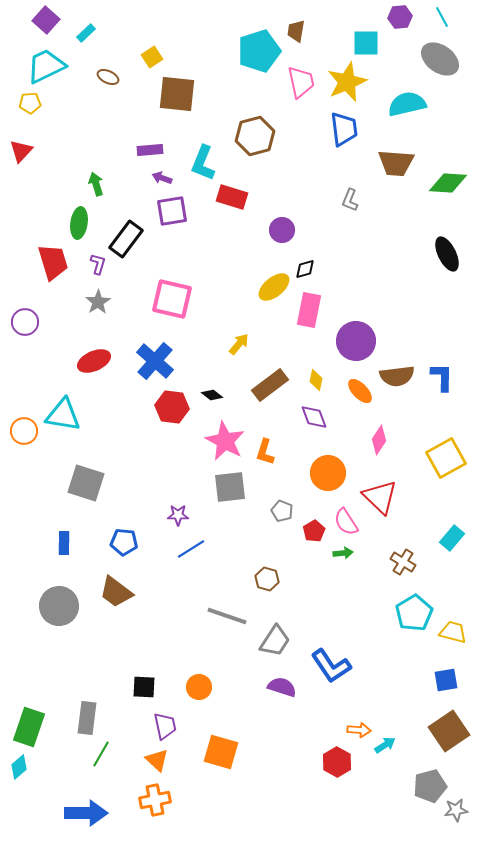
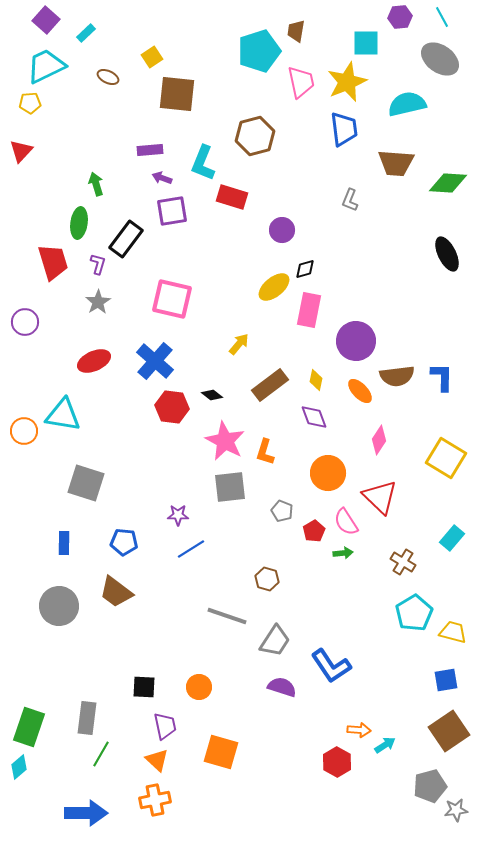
yellow square at (446, 458): rotated 30 degrees counterclockwise
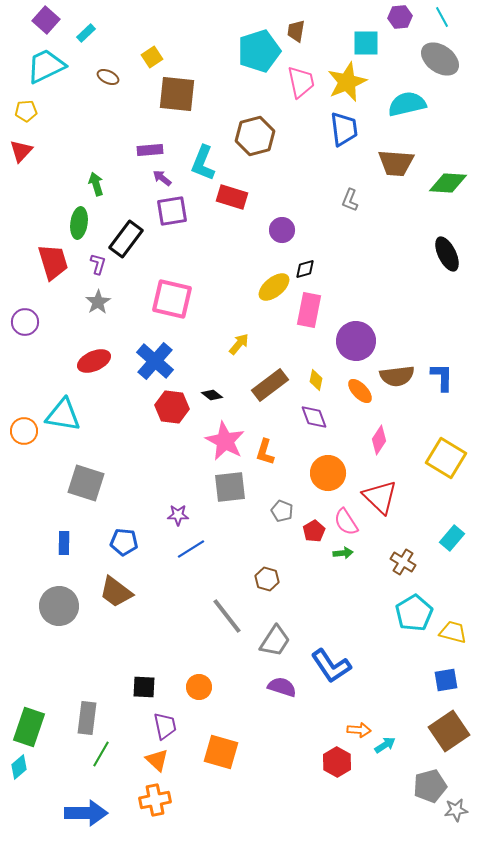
yellow pentagon at (30, 103): moved 4 px left, 8 px down
purple arrow at (162, 178): rotated 18 degrees clockwise
gray line at (227, 616): rotated 33 degrees clockwise
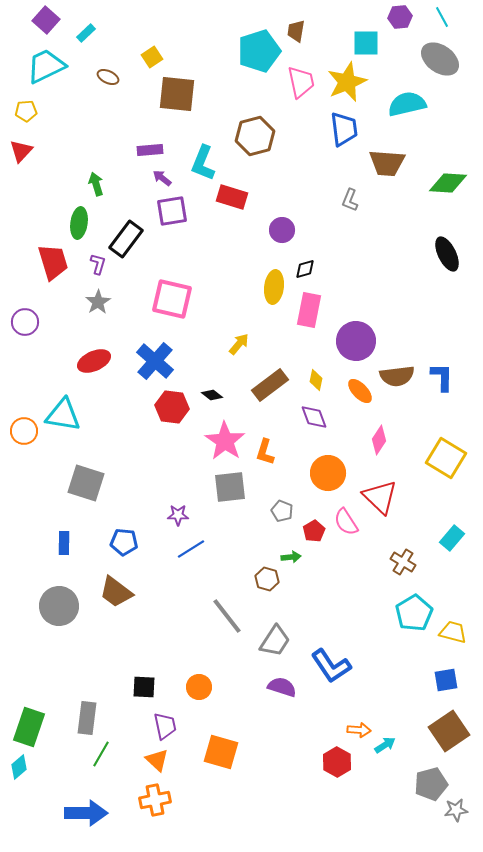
brown trapezoid at (396, 163): moved 9 px left
yellow ellipse at (274, 287): rotated 44 degrees counterclockwise
pink star at (225, 441): rotated 6 degrees clockwise
green arrow at (343, 553): moved 52 px left, 4 px down
gray pentagon at (430, 786): moved 1 px right, 2 px up
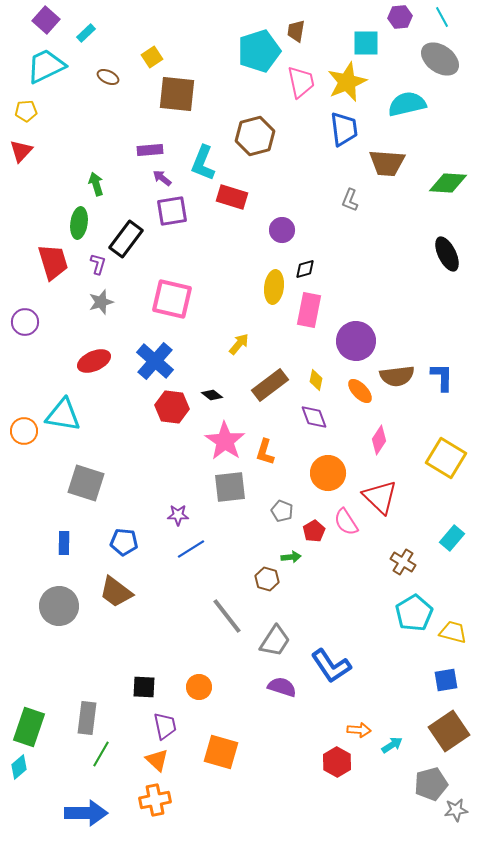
gray star at (98, 302): moved 3 px right; rotated 15 degrees clockwise
cyan arrow at (385, 745): moved 7 px right
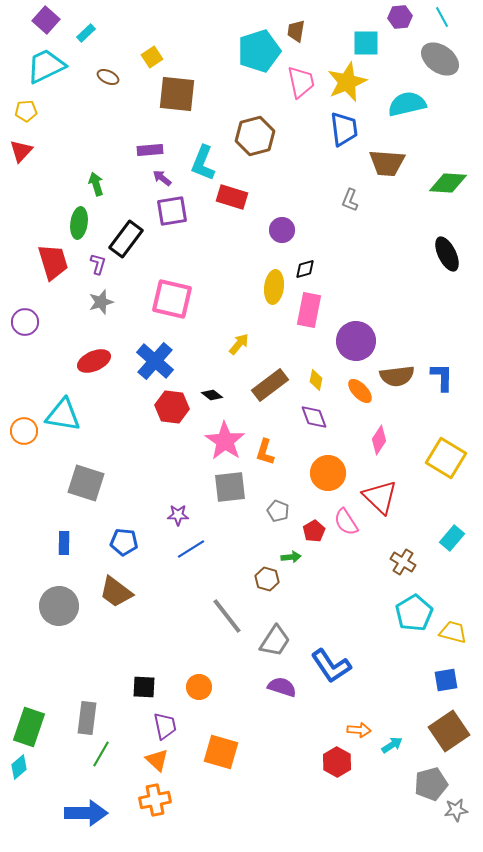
gray pentagon at (282, 511): moved 4 px left
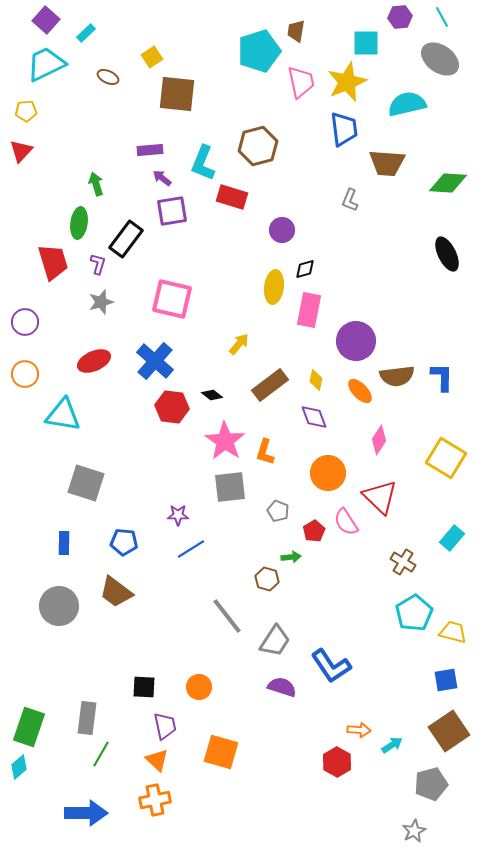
cyan trapezoid at (46, 66): moved 2 px up
brown hexagon at (255, 136): moved 3 px right, 10 px down
orange circle at (24, 431): moved 1 px right, 57 px up
gray star at (456, 810): moved 42 px left, 21 px down; rotated 20 degrees counterclockwise
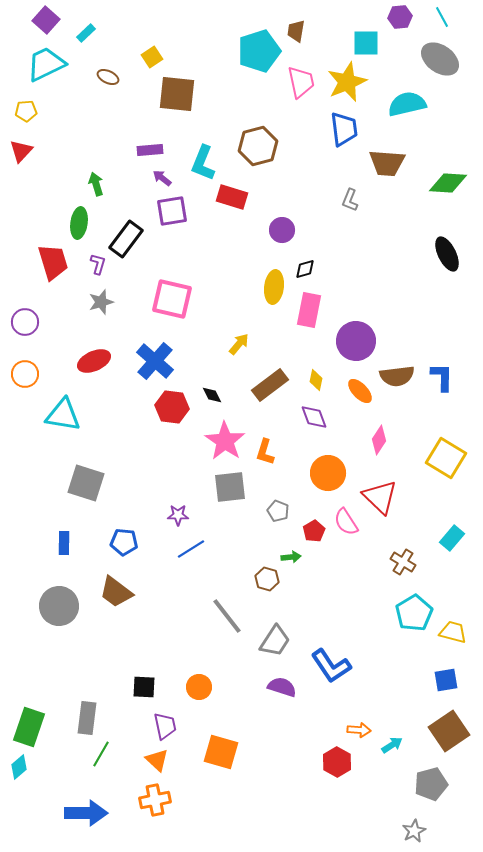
black diamond at (212, 395): rotated 25 degrees clockwise
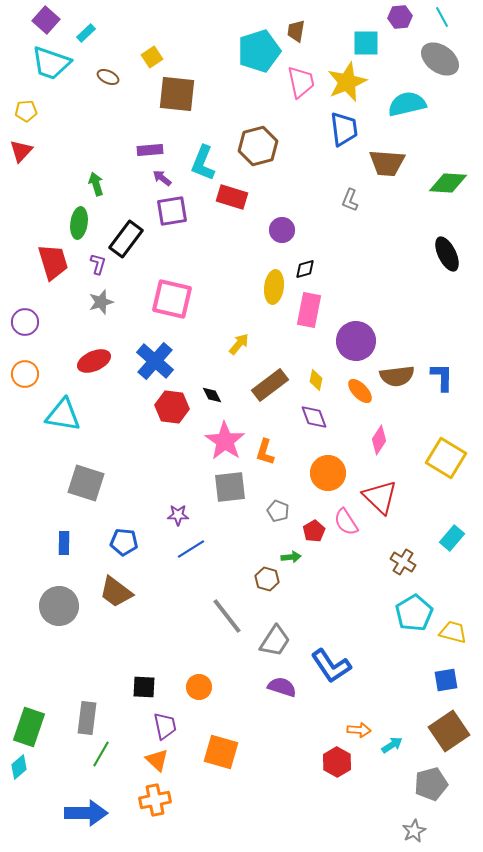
cyan trapezoid at (46, 64): moved 5 px right, 1 px up; rotated 135 degrees counterclockwise
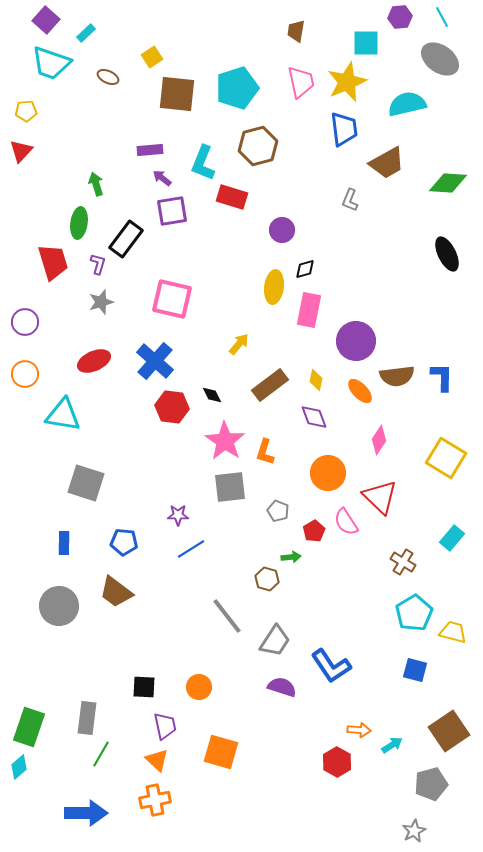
cyan pentagon at (259, 51): moved 22 px left, 37 px down
brown trapezoid at (387, 163): rotated 33 degrees counterclockwise
blue square at (446, 680): moved 31 px left, 10 px up; rotated 25 degrees clockwise
